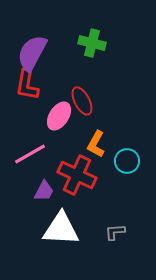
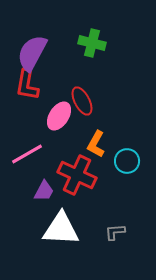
pink line: moved 3 px left
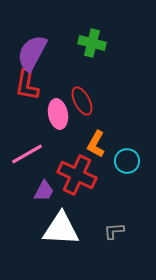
pink ellipse: moved 1 px left, 2 px up; rotated 44 degrees counterclockwise
gray L-shape: moved 1 px left, 1 px up
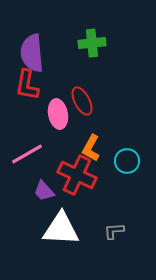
green cross: rotated 20 degrees counterclockwise
purple semicircle: rotated 33 degrees counterclockwise
orange L-shape: moved 5 px left, 4 px down
purple trapezoid: rotated 110 degrees clockwise
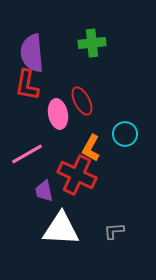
cyan circle: moved 2 px left, 27 px up
purple trapezoid: rotated 30 degrees clockwise
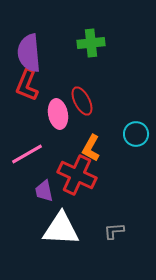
green cross: moved 1 px left
purple semicircle: moved 3 px left
red L-shape: rotated 12 degrees clockwise
cyan circle: moved 11 px right
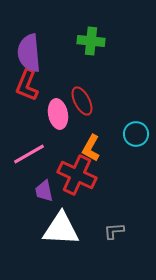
green cross: moved 2 px up; rotated 12 degrees clockwise
pink line: moved 2 px right
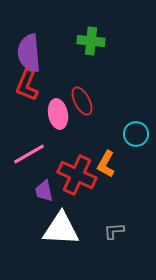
orange L-shape: moved 15 px right, 16 px down
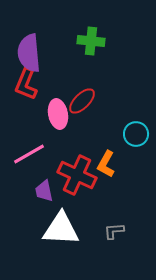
red L-shape: moved 1 px left, 1 px up
red ellipse: rotated 72 degrees clockwise
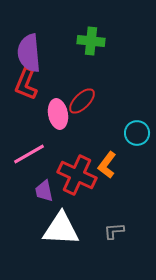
cyan circle: moved 1 px right, 1 px up
orange L-shape: moved 1 px right, 1 px down; rotated 8 degrees clockwise
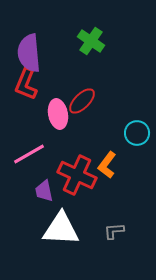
green cross: rotated 28 degrees clockwise
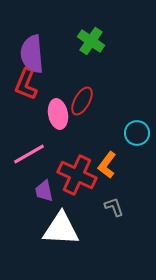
purple semicircle: moved 3 px right, 1 px down
red ellipse: rotated 16 degrees counterclockwise
gray L-shape: moved 24 px up; rotated 75 degrees clockwise
